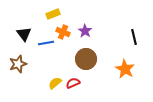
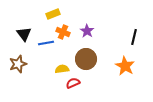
purple star: moved 2 px right
black line: rotated 28 degrees clockwise
orange star: moved 3 px up
yellow semicircle: moved 7 px right, 14 px up; rotated 32 degrees clockwise
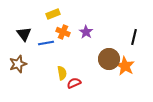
purple star: moved 1 px left, 1 px down
brown circle: moved 23 px right
yellow semicircle: moved 4 px down; rotated 88 degrees clockwise
red semicircle: moved 1 px right
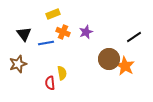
purple star: rotated 16 degrees clockwise
black line: rotated 42 degrees clockwise
red semicircle: moved 24 px left; rotated 72 degrees counterclockwise
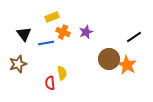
yellow rectangle: moved 1 px left, 3 px down
orange star: moved 2 px right, 1 px up
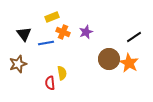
orange star: moved 2 px right, 2 px up
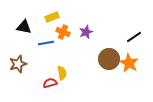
black triangle: moved 7 px up; rotated 42 degrees counterclockwise
red semicircle: rotated 80 degrees clockwise
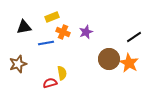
black triangle: rotated 21 degrees counterclockwise
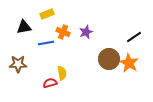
yellow rectangle: moved 5 px left, 3 px up
brown star: rotated 18 degrees clockwise
